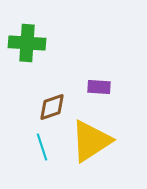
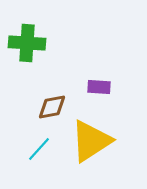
brown diamond: rotated 8 degrees clockwise
cyan line: moved 3 px left, 2 px down; rotated 60 degrees clockwise
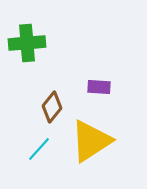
green cross: rotated 9 degrees counterclockwise
brown diamond: rotated 40 degrees counterclockwise
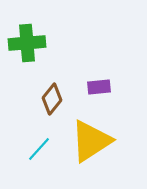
purple rectangle: rotated 10 degrees counterclockwise
brown diamond: moved 8 px up
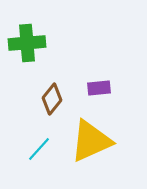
purple rectangle: moved 1 px down
yellow triangle: rotated 9 degrees clockwise
